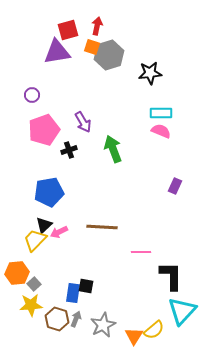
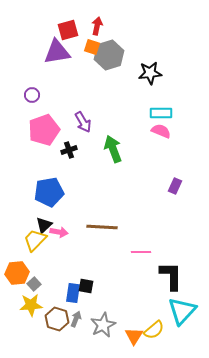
pink arrow: rotated 144 degrees counterclockwise
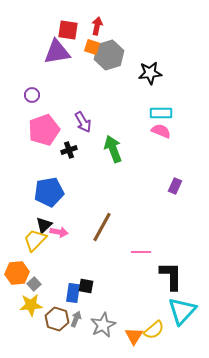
red square: rotated 25 degrees clockwise
brown line: rotated 64 degrees counterclockwise
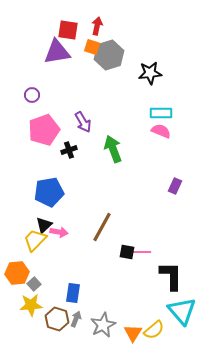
black square: moved 41 px right, 34 px up
cyan triangle: rotated 24 degrees counterclockwise
orange triangle: moved 1 px left, 3 px up
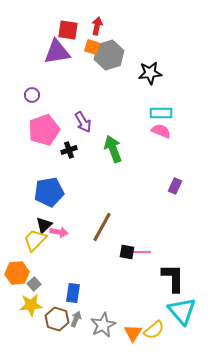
black L-shape: moved 2 px right, 2 px down
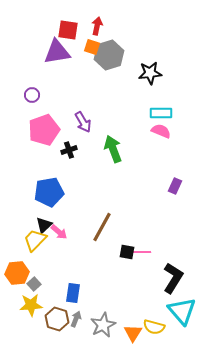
pink arrow: rotated 30 degrees clockwise
black L-shape: rotated 32 degrees clockwise
yellow semicircle: moved 3 px up; rotated 55 degrees clockwise
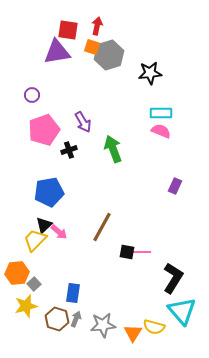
yellow star: moved 5 px left, 1 px down; rotated 10 degrees counterclockwise
gray star: rotated 20 degrees clockwise
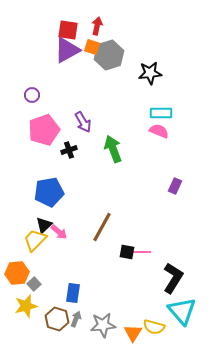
purple triangle: moved 10 px right, 2 px up; rotated 20 degrees counterclockwise
pink semicircle: moved 2 px left
